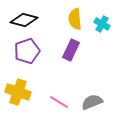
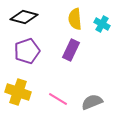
black diamond: moved 3 px up
pink line: moved 1 px left, 3 px up
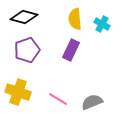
purple pentagon: moved 1 px up
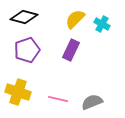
yellow semicircle: rotated 50 degrees clockwise
pink line: rotated 18 degrees counterclockwise
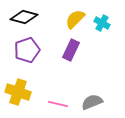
cyan cross: moved 1 px up
pink line: moved 5 px down
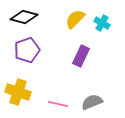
purple rectangle: moved 10 px right, 6 px down
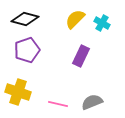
black diamond: moved 1 px right, 2 px down
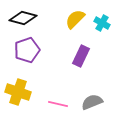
black diamond: moved 2 px left, 1 px up
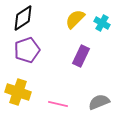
black diamond: rotated 48 degrees counterclockwise
gray semicircle: moved 7 px right
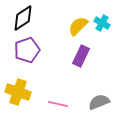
yellow semicircle: moved 3 px right, 7 px down
